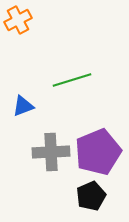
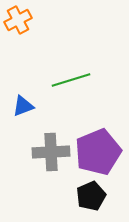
green line: moved 1 px left
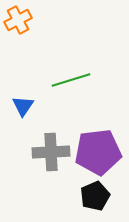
blue triangle: rotated 35 degrees counterclockwise
purple pentagon: rotated 15 degrees clockwise
black pentagon: moved 4 px right
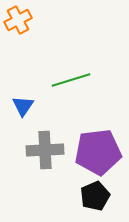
gray cross: moved 6 px left, 2 px up
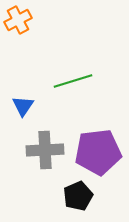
green line: moved 2 px right, 1 px down
black pentagon: moved 17 px left
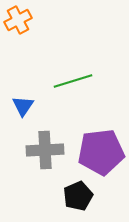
purple pentagon: moved 3 px right
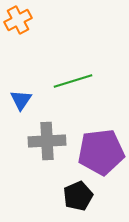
blue triangle: moved 2 px left, 6 px up
gray cross: moved 2 px right, 9 px up
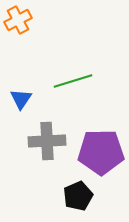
blue triangle: moved 1 px up
purple pentagon: rotated 6 degrees clockwise
